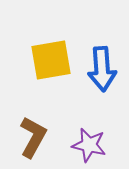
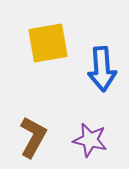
yellow square: moved 3 px left, 17 px up
purple star: moved 1 px right, 5 px up
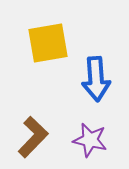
blue arrow: moved 6 px left, 10 px down
brown L-shape: rotated 15 degrees clockwise
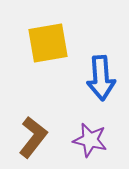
blue arrow: moved 5 px right, 1 px up
brown L-shape: rotated 6 degrees counterclockwise
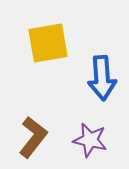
blue arrow: moved 1 px right
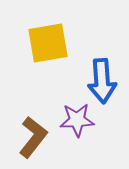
blue arrow: moved 3 px down
purple star: moved 13 px left, 20 px up; rotated 16 degrees counterclockwise
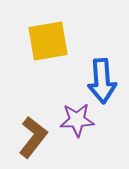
yellow square: moved 2 px up
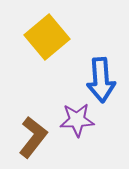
yellow square: moved 1 px left, 4 px up; rotated 30 degrees counterclockwise
blue arrow: moved 1 px left, 1 px up
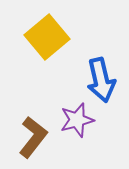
blue arrow: rotated 9 degrees counterclockwise
purple star: rotated 12 degrees counterclockwise
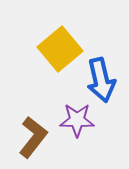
yellow square: moved 13 px right, 12 px down
purple star: rotated 16 degrees clockwise
